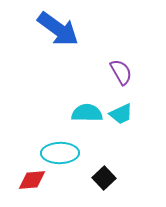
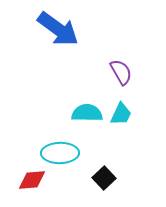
cyan trapezoid: rotated 40 degrees counterclockwise
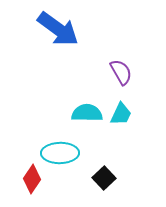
red diamond: moved 1 px up; rotated 52 degrees counterclockwise
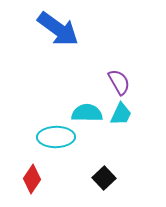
purple semicircle: moved 2 px left, 10 px down
cyan ellipse: moved 4 px left, 16 px up
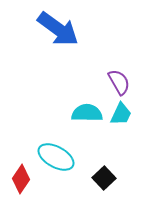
cyan ellipse: moved 20 px down; rotated 30 degrees clockwise
red diamond: moved 11 px left
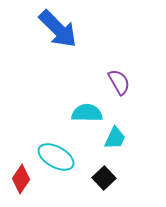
blue arrow: rotated 9 degrees clockwise
cyan trapezoid: moved 6 px left, 24 px down
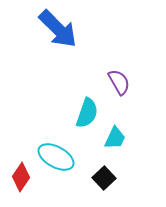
cyan semicircle: rotated 108 degrees clockwise
red diamond: moved 2 px up
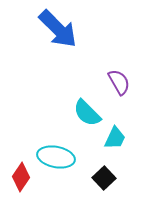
cyan semicircle: rotated 116 degrees clockwise
cyan ellipse: rotated 18 degrees counterclockwise
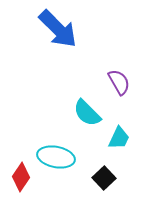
cyan trapezoid: moved 4 px right
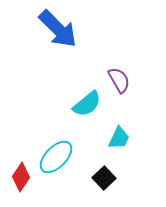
purple semicircle: moved 2 px up
cyan semicircle: moved 9 px up; rotated 84 degrees counterclockwise
cyan ellipse: rotated 57 degrees counterclockwise
